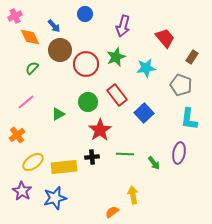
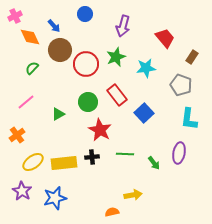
red star: rotated 10 degrees counterclockwise
yellow rectangle: moved 4 px up
yellow arrow: rotated 90 degrees clockwise
orange semicircle: rotated 24 degrees clockwise
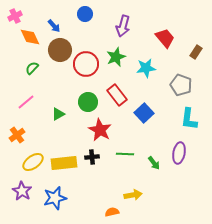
brown rectangle: moved 4 px right, 5 px up
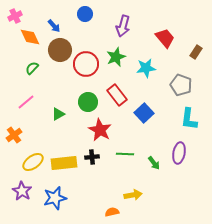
orange cross: moved 3 px left
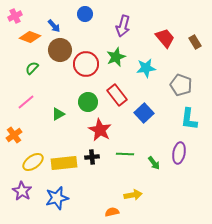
orange diamond: rotated 45 degrees counterclockwise
brown rectangle: moved 1 px left, 10 px up; rotated 64 degrees counterclockwise
blue star: moved 2 px right
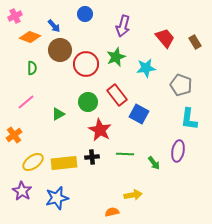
green semicircle: rotated 136 degrees clockwise
blue square: moved 5 px left, 1 px down; rotated 18 degrees counterclockwise
purple ellipse: moved 1 px left, 2 px up
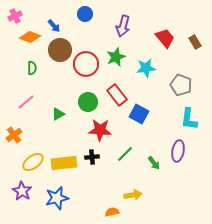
red star: rotated 25 degrees counterclockwise
green line: rotated 48 degrees counterclockwise
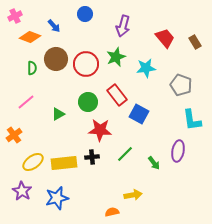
brown circle: moved 4 px left, 9 px down
cyan L-shape: moved 3 px right, 1 px down; rotated 15 degrees counterclockwise
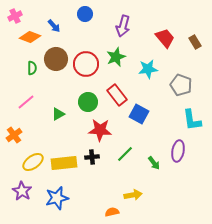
cyan star: moved 2 px right, 1 px down
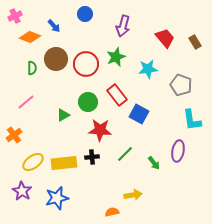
green triangle: moved 5 px right, 1 px down
